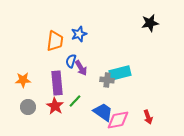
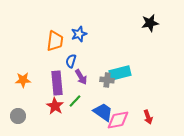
purple arrow: moved 9 px down
gray circle: moved 10 px left, 9 px down
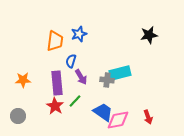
black star: moved 1 px left, 12 px down
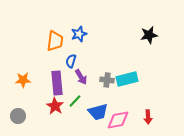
cyan rectangle: moved 7 px right, 6 px down
blue trapezoid: moved 5 px left; rotated 130 degrees clockwise
red arrow: rotated 16 degrees clockwise
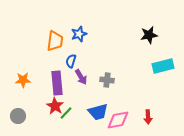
cyan rectangle: moved 36 px right, 13 px up
green line: moved 9 px left, 12 px down
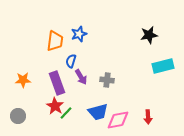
purple rectangle: rotated 15 degrees counterclockwise
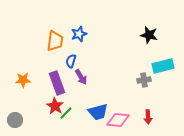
black star: rotated 24 degrees clockwise
gray cross: moved 37 px right; rotated 16 degrees counterclockwise
gray circle: moved 3 px left, 4 px down
pink diamond: rotated 15 degrees clockwise
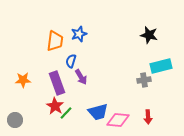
cyan rectangle: moved 2 px left
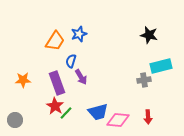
orange trapezoid: rotated 25 degrees clockwise
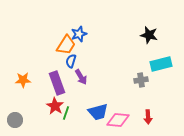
orange trapezoid: moved 11 px right, 4 px down
cyan rectangle: moved 2 px up
gray cross: moved 3 px left
green line: rotated 24 degrees counterclockwise
